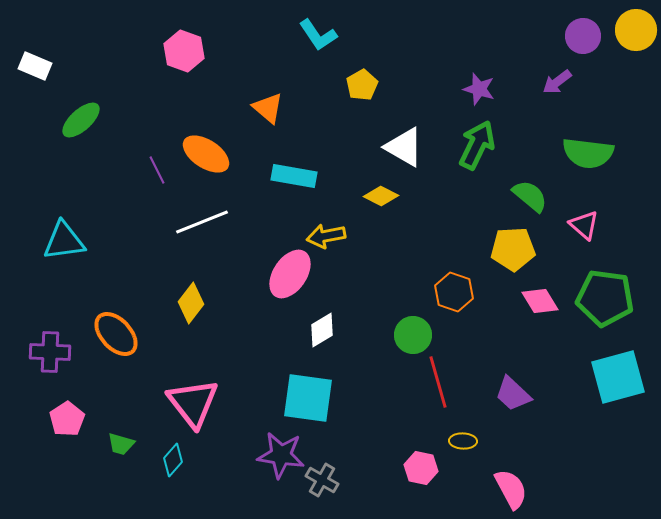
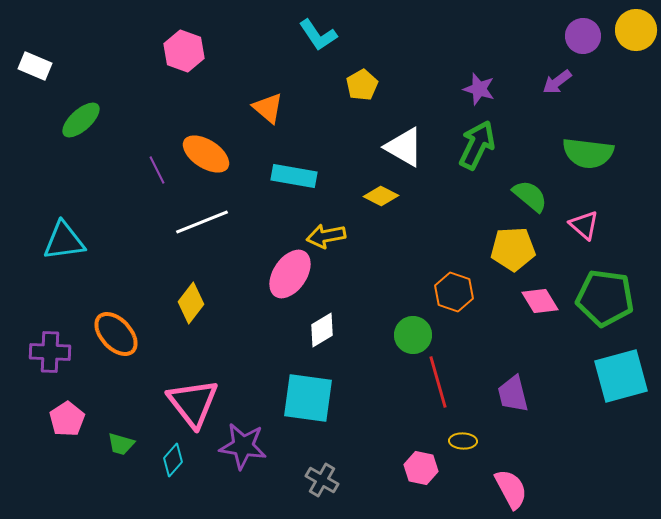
cyan square at (618, 377): moved 3 px right, 1 px up
purple trapezoid at (513, 394): rotated 33 degrees clockwise
purple star at (281, 455): moved 38 px left, 9 px up
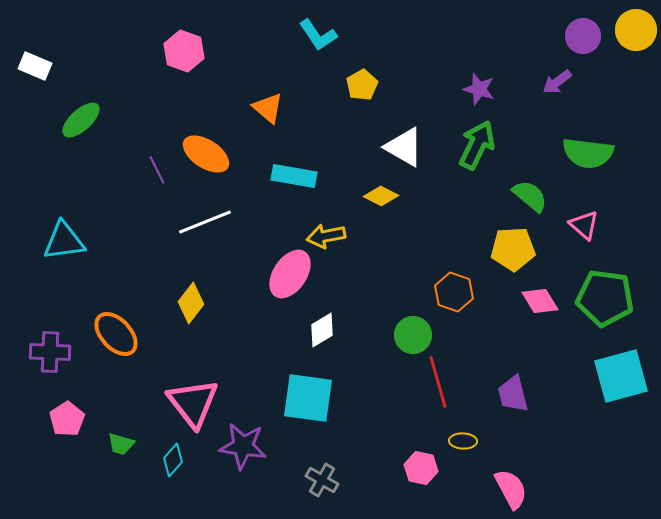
white line at (202, 222): moved 3 px right
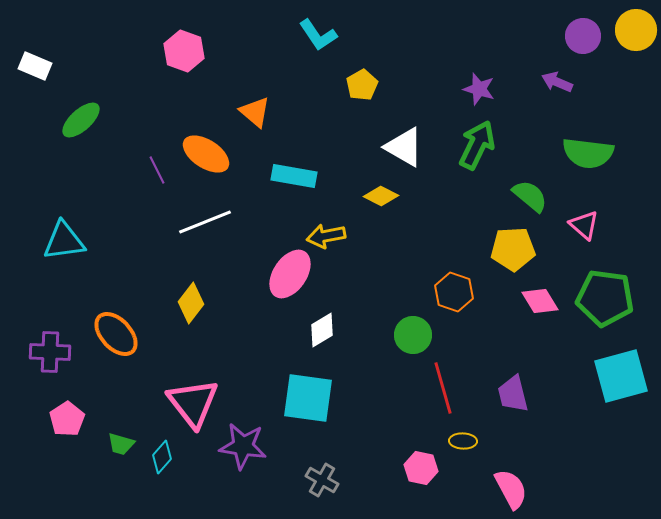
purple arrow at (557, 82): rotated 60 degrees clockwise
orange triangle at (268, 108): moved 13 px left, 4 px down
red line at (438, 382): moved 5 px right, 6 px down
cyan diamond at (173, 460): moved 11 px left, 3 px up
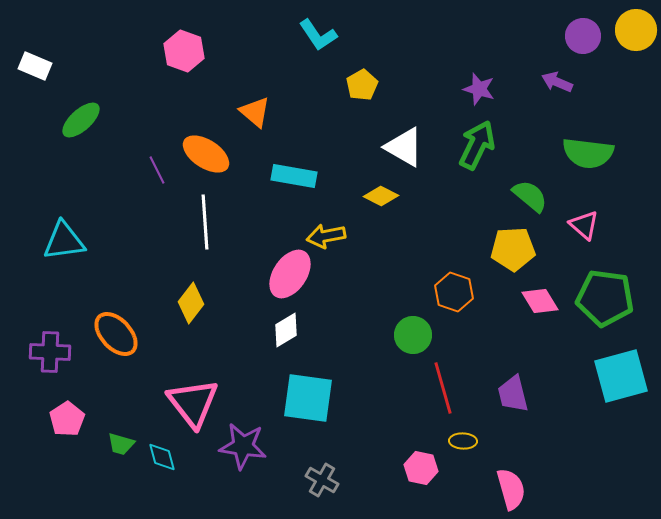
white line at (205, 222): rotated 72 degrees counterclockwise
white diamond at (322, 330): moved 36 px left
cyan diamond at (162, 457): rotated 56 degrees counterclockwise
pink semicircle at (511, 489): rotated 12 degrees clockwise
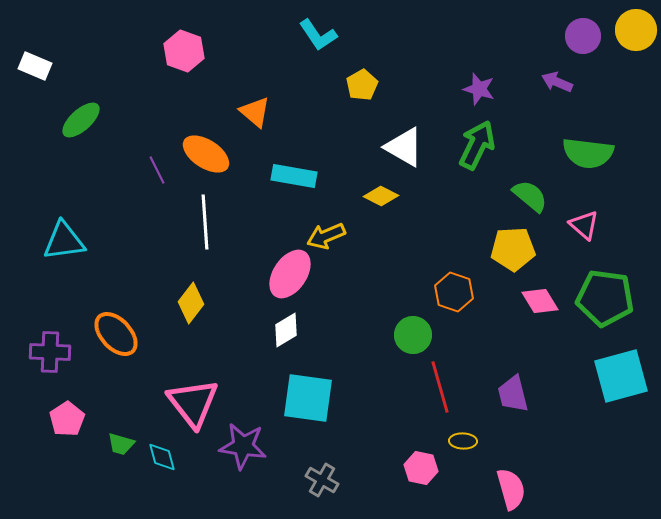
yellow arrow at (326, 236): rotated 12 degrees counterclockwise
red line at (443, 388): moved 3 px left, 1 px up
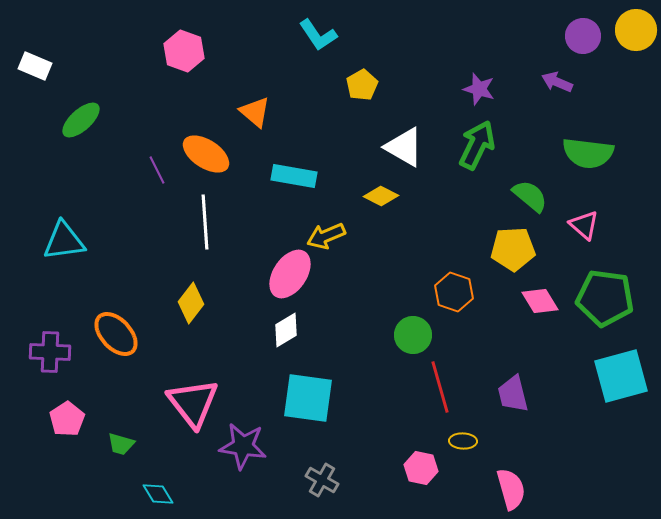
cyan diamond at (162, 457): moved 4 px left, 37 px down; rotated 16 degrees counterclockwise
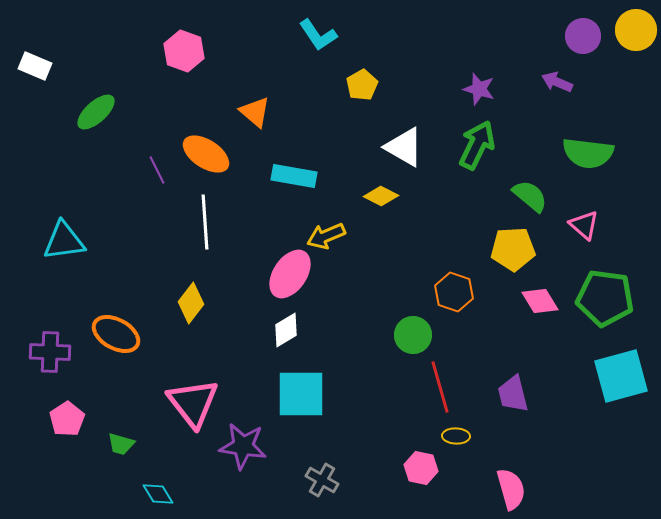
green ellipse at (81, 120): moved 15 px right, 8 px up
orange ellipse at (116, 334): rotated 18 degrees counterclockwise
cyan square at (308, 398): moved 7 px left, 4 px up; rotated 8 degrees counterclockwise
yellow ellipse at (463, 441): moved 7 px left, 5 px up
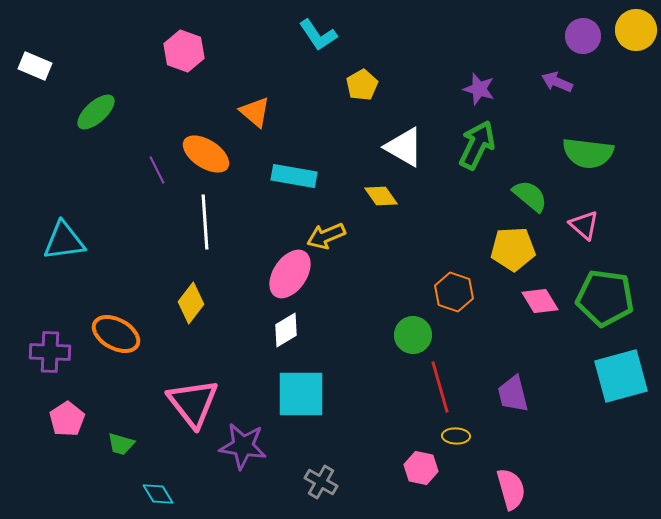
yellow diamond at (381, 196): rotated 28 degrees clockwise
gray cross at (322, 480): moved 1 px left, 2 px down
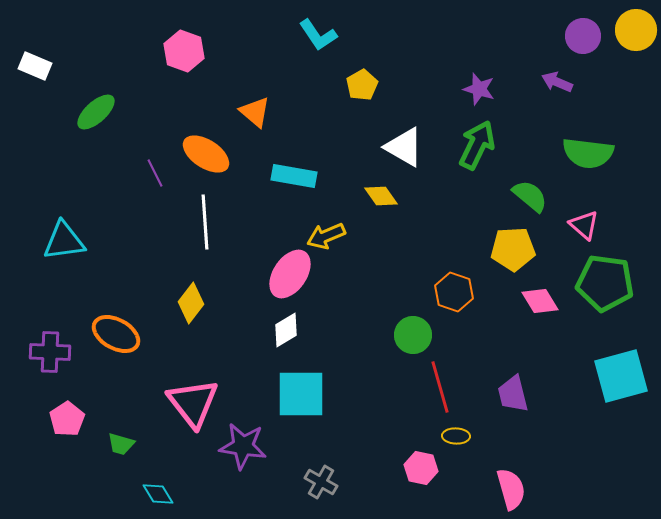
purple line at (157, 170): moved 2 px left, 3 px down
green pentagon at (605, 298): moved 15 px up
